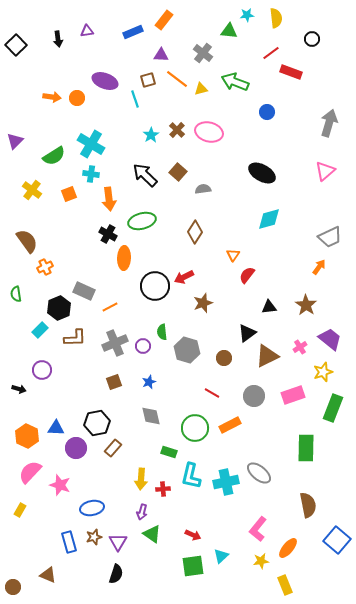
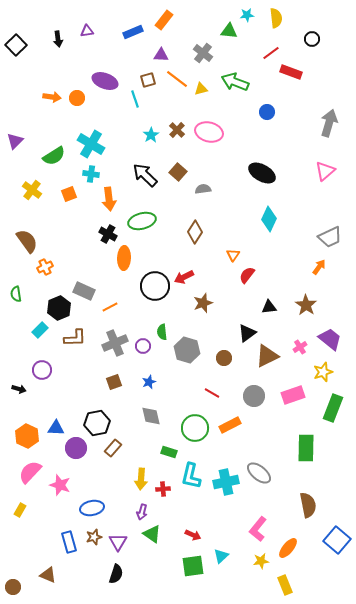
cyan diamond at (269, 219): rotated 50 degrees counterclockwise
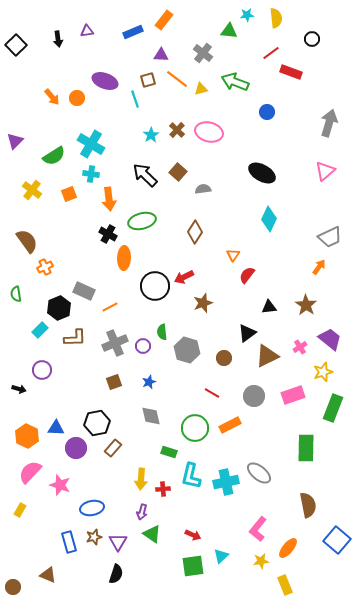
orange arrow at (52, 97): rotated 42 degrees clockwise
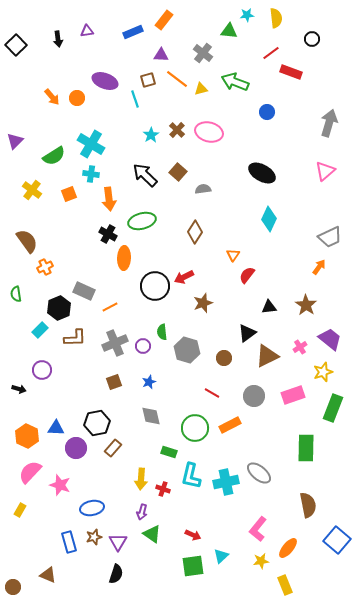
red cross at (163, 489): rotated 24 degrees clockwise
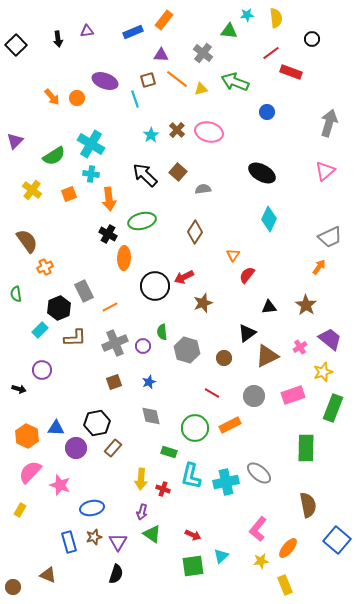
gray rectangle at (84, 291): rotated 40 degrees clockwise
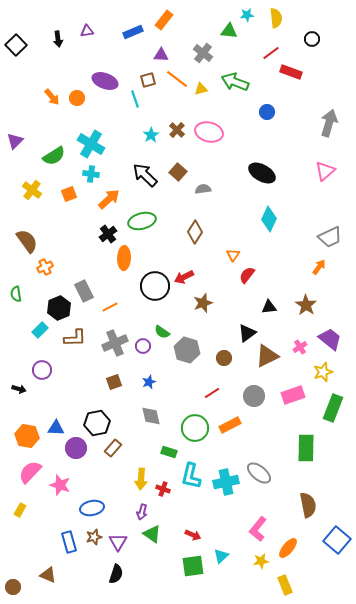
orange arrow at (109, 199): rotated 125 degrees counterclockwise
black cross at (108, 234): rotated 24 degrees clockwise
green semicircle at (162, 332): rotated 49 degrees counterclockwise
red line at (212, 393): rotated 63 degrees counterclockwise
orange hexagon at (27, 436): rotated 15 degrees counterclockwise
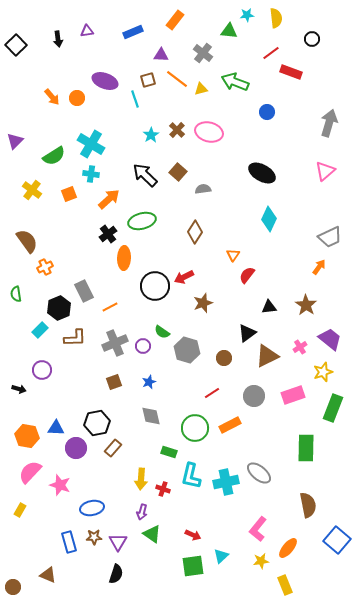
orange rectangle at (164, 20): moved 11 px right
brown star at (94, 537): rotated 14 degrees clockwise
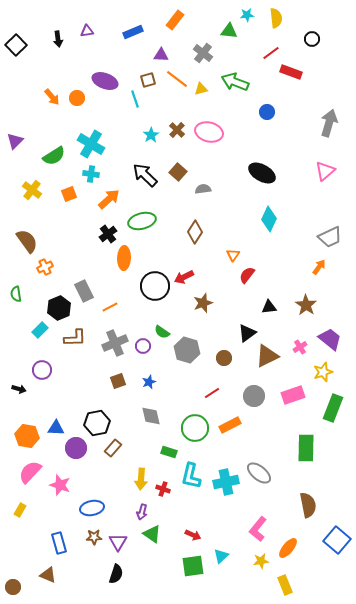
brown square at (114, 382): moved 4 px right, 1 px up
blue rectangle at (69, 542): moved 10 px left, 1 px down
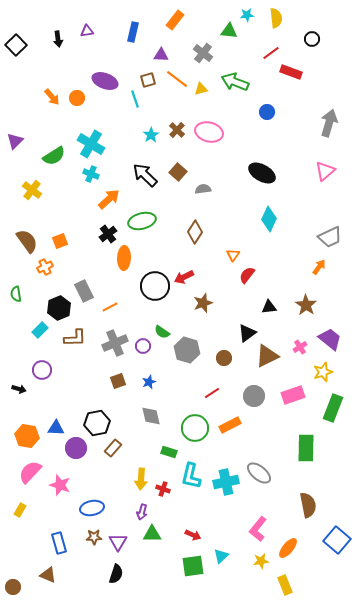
blue rectangle at (133, 32): rotated 54 degrees counterclockwise
cyan cross at (91, 174): rotated 14 degrees clockwise
orange square at (69, 194): moved 9 px left, 47 px down
green triangle at (152, 534): rotated 36 degrees counterclockwise
